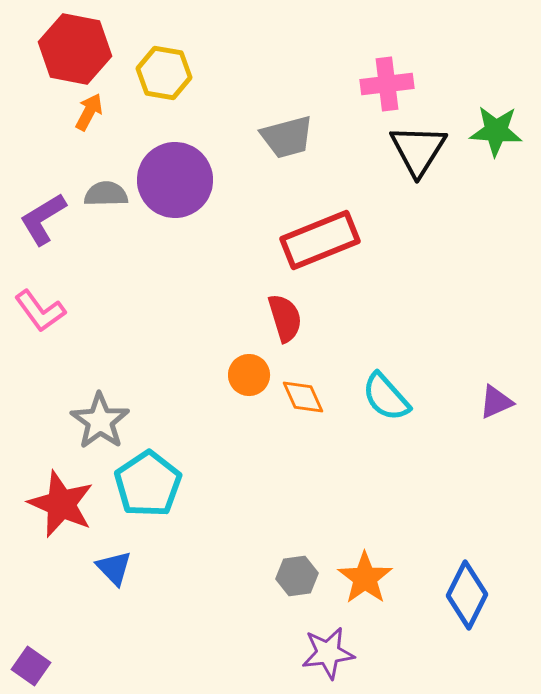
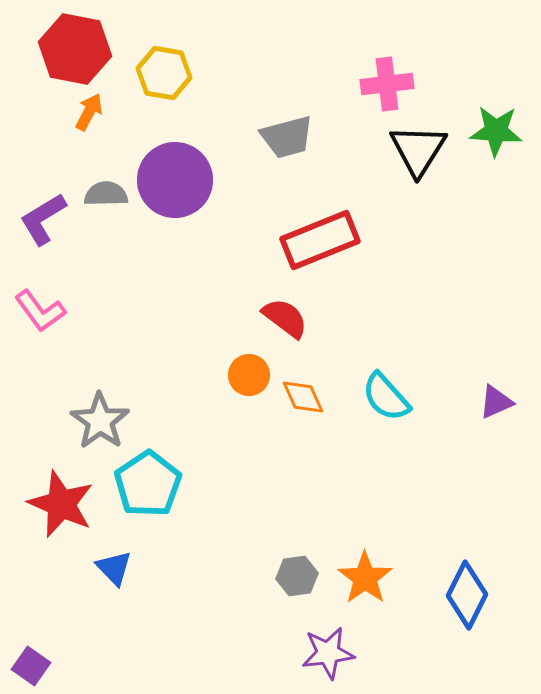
red semicircle: rotated 36 degrees counterclockwise
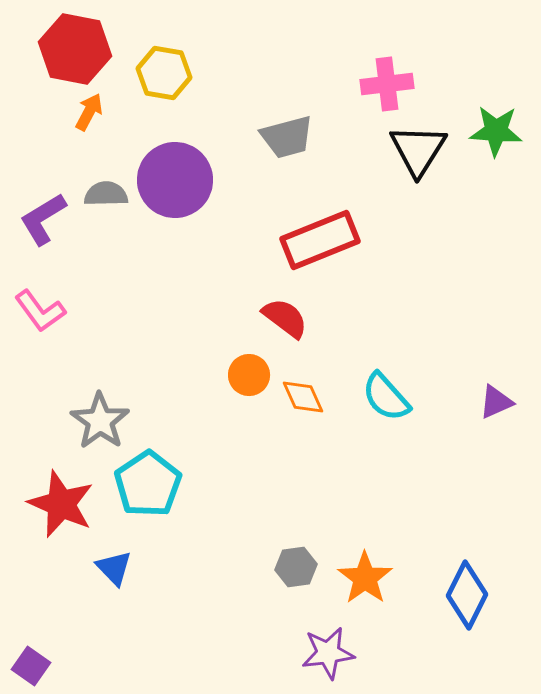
gray hexagon: moved 1 px left, 9 px up
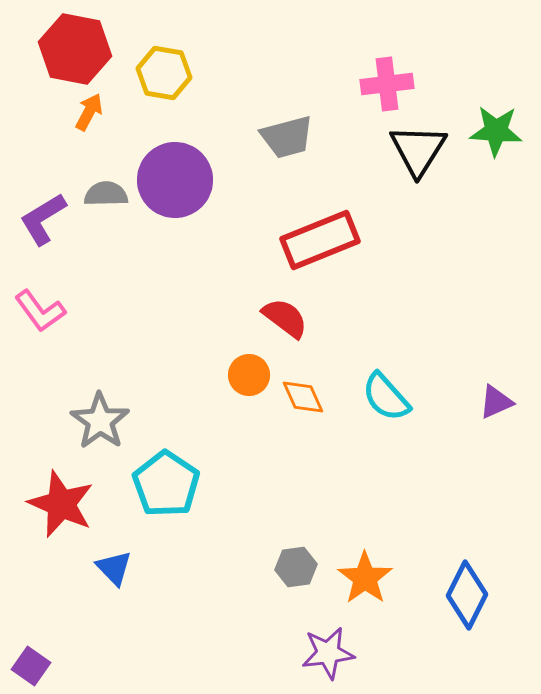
cyan pentagon: moved 18 px right; rotated 4 degrees counterclockwise
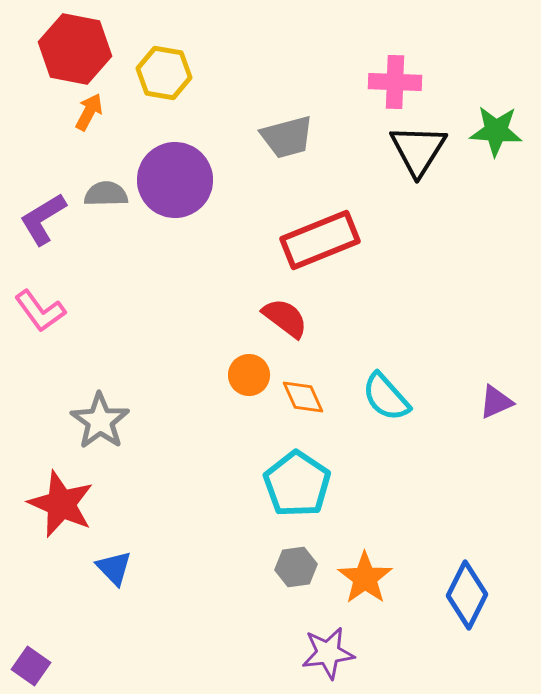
pink cross: moved 8 px right, 2 px up; rotated 9 degrees clockwise
cyan pentagon: moved 131 px right
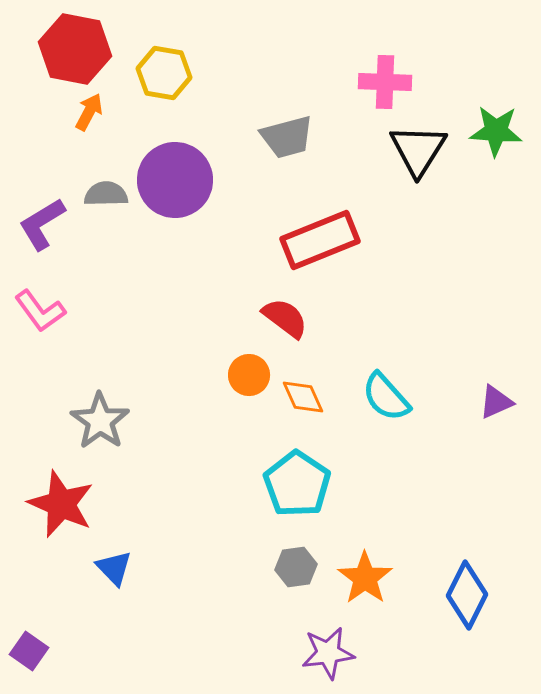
pink cross: moved 10 px left
purple L-shape: moved 1 px left, 5 px down
purple square: moved 2 px left, 15 px up
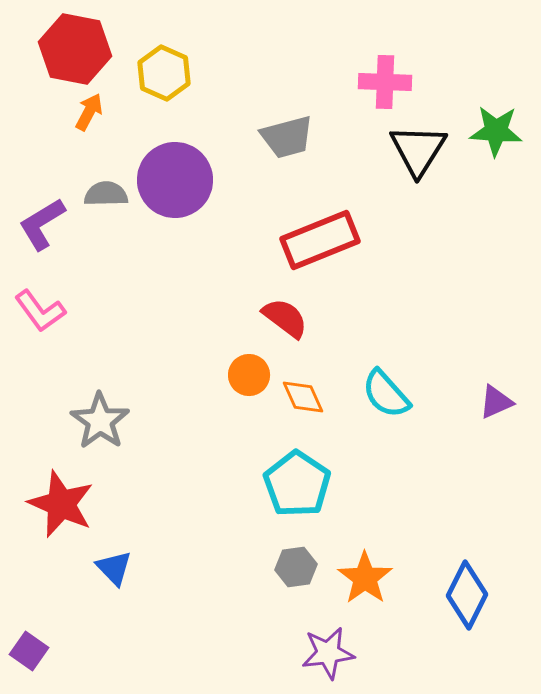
yellow hexagon: rotated 14 degrees clockwise
cyan semicircle: moved 3 px up
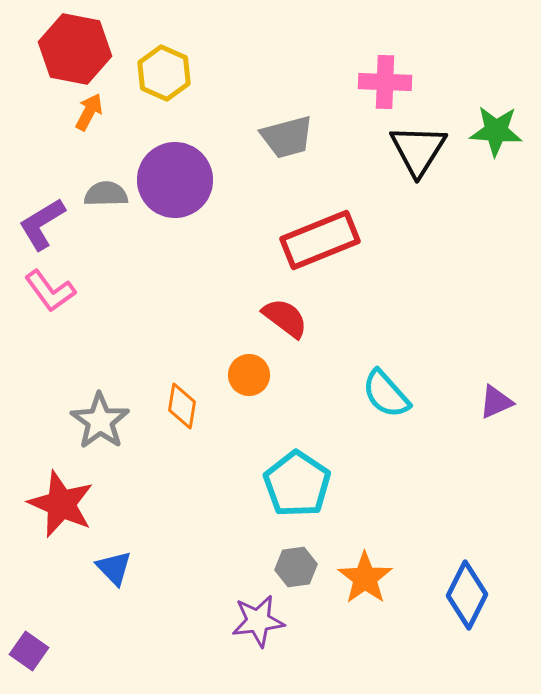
pink L-shape: moved 10 px right, 20 px up
orange diamond: moved 121 px left, 9 px down; rotated 33 degrees clockwise
purple star: moved 70 px left, 32 px up
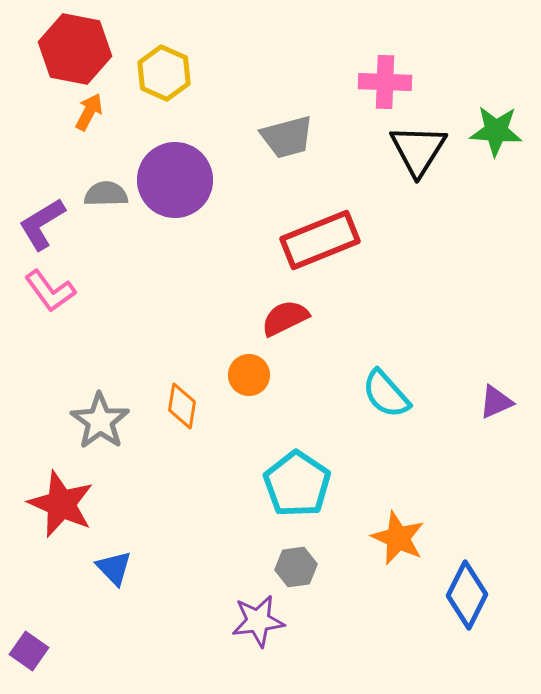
red semicircle: rotated 63 degrees counterclockwise
orange star: moved 33 px right, 40 px up; rotated 12 degrees counterclockwise
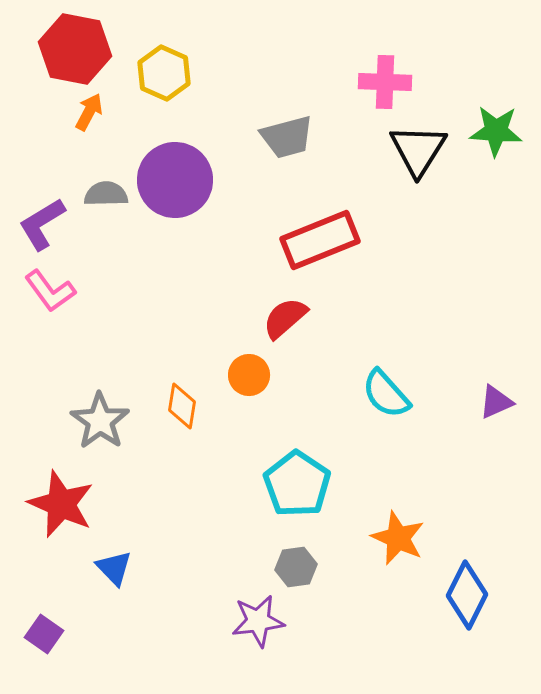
red semicircle: rotated 15 degrees counterclockwise
purple square: moved 15 px right, 17 px up
